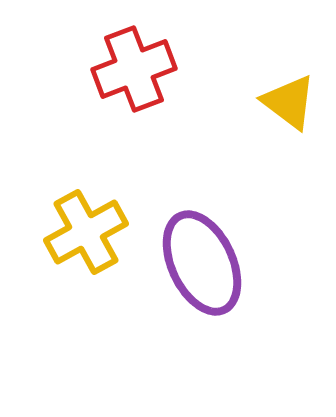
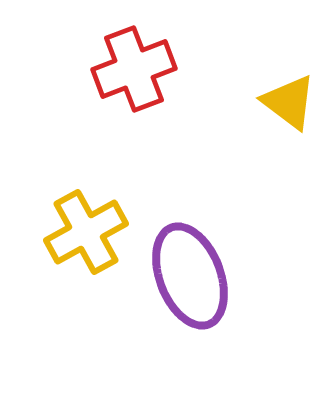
purple ellipse: moved 12 px left, 13 px down; rotated 4 degrees clockwise
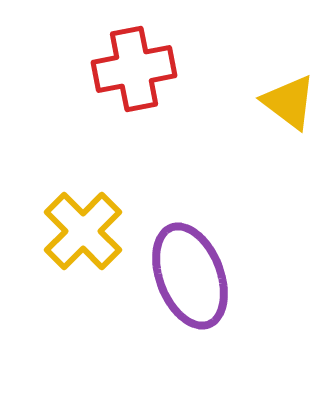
red cross: rotated 10 degrees clockwise
yellow cross: moved 3 px left, 1 px up; rotated 16 degrees counterclockwise
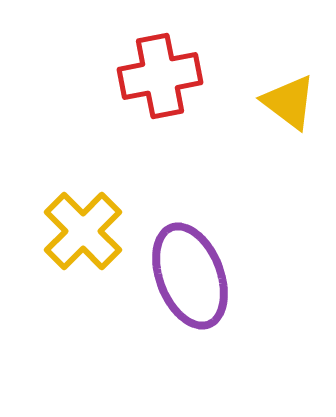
red cross: moved 26 px right, 7 px down
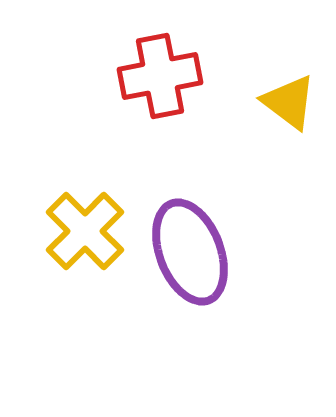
yellow cross: moved 2 px right
purple ellipse: moved 24 px up
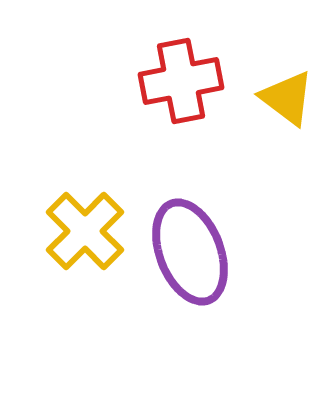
red cross: moved 21 px right, 5 px down
yellow triangle: moved 2 px left, 4 px up
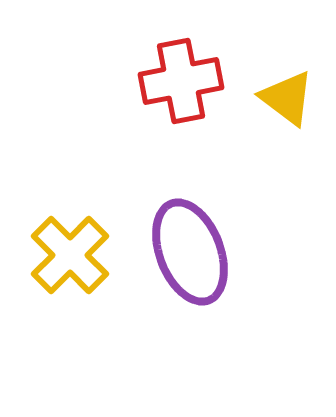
yellow cross: moved 15 px left, 24 px down
